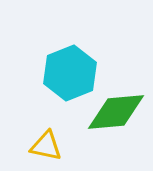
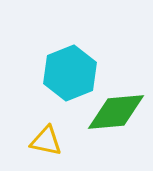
yellow triangle: moved 5 px up
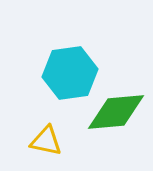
cyan hexagon: rotated 14 degrees clockwise
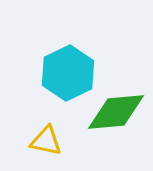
cyan hexagon: moved 2 px left; rotated 18 degrees counterclockwise
